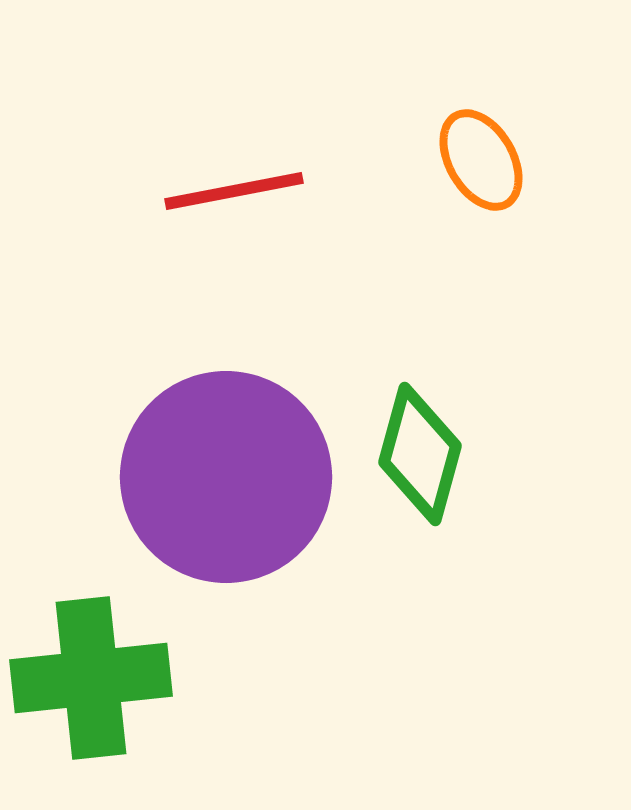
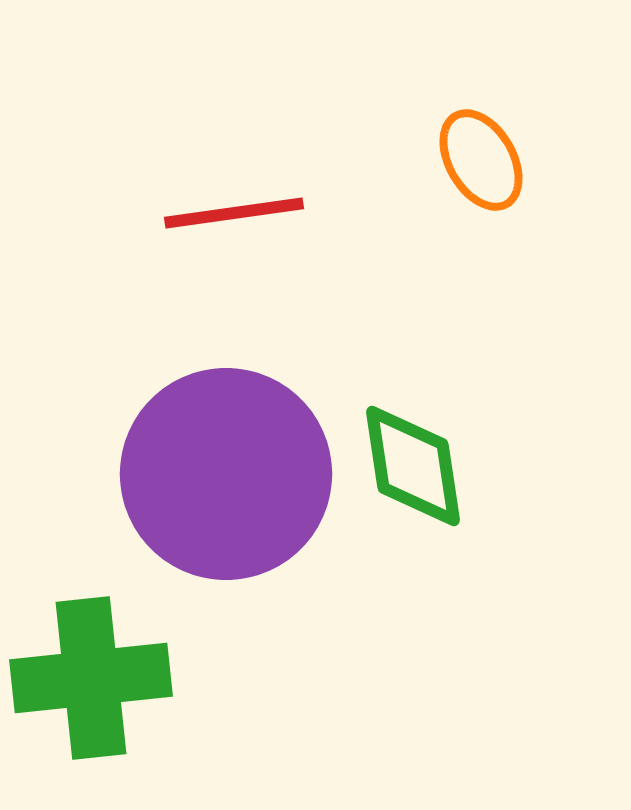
red line: moved 22 px down; rotated 3 degrees clockwise
green diamond: moved 7 px left, 12 px down; rotated 24 degrees counterclockwise
purple circle: moved 3 px up
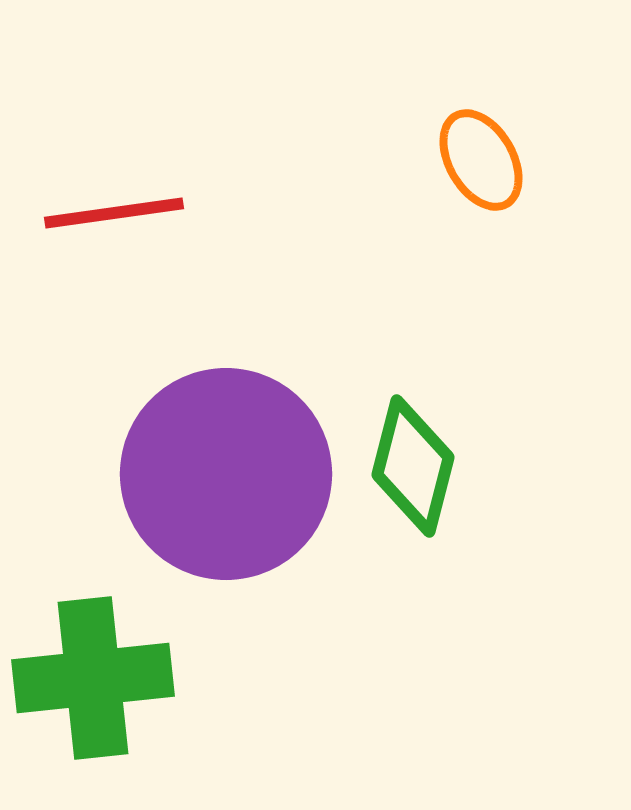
red line: moved 120 px left
green diamond: rotated 23 degrees clockwise
green cross: moved 2 px right
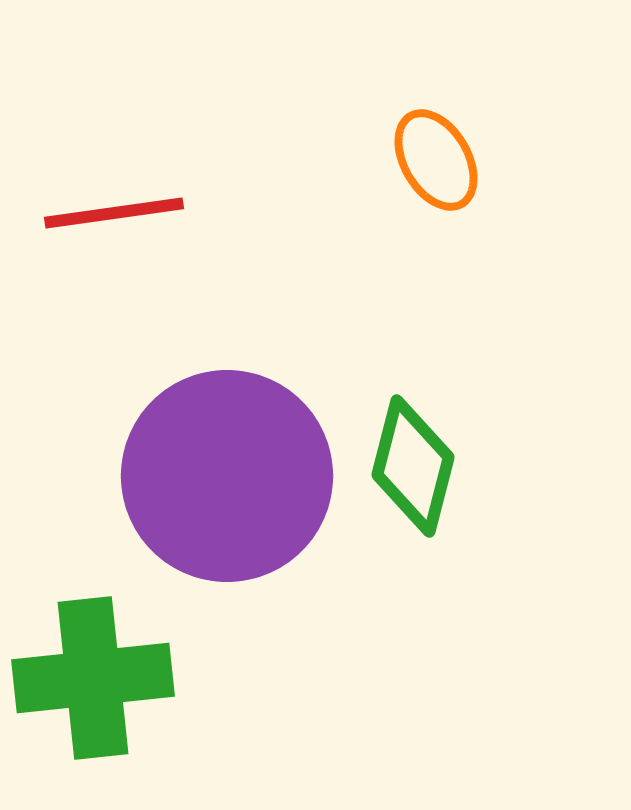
orange ellipse: moved 45 px left
purple circle: moved 1 px right, 2 px down
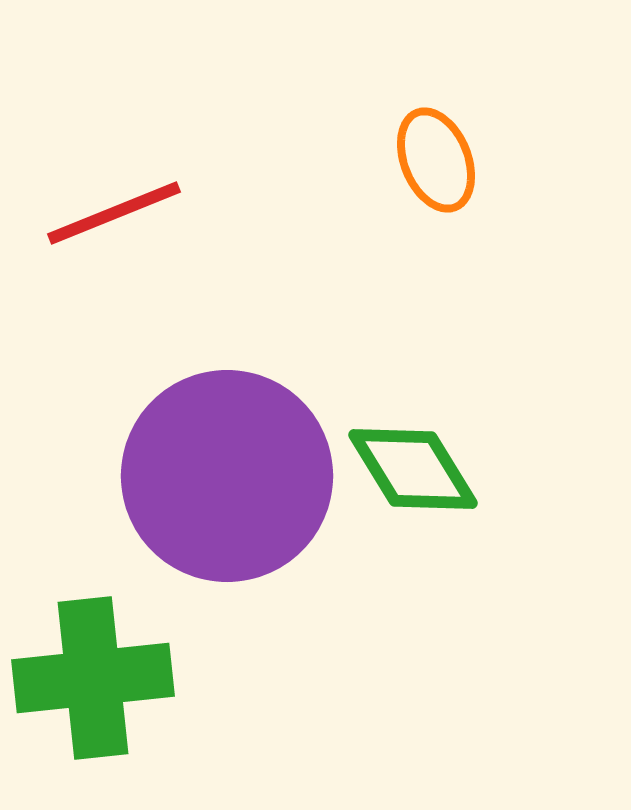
orange ellipse: rotated 8 degrees clockwise
red line: rotated 14 degrees counterclockwise
green diamond: moved 3 px down; rotated 46 degrees counterclockwise
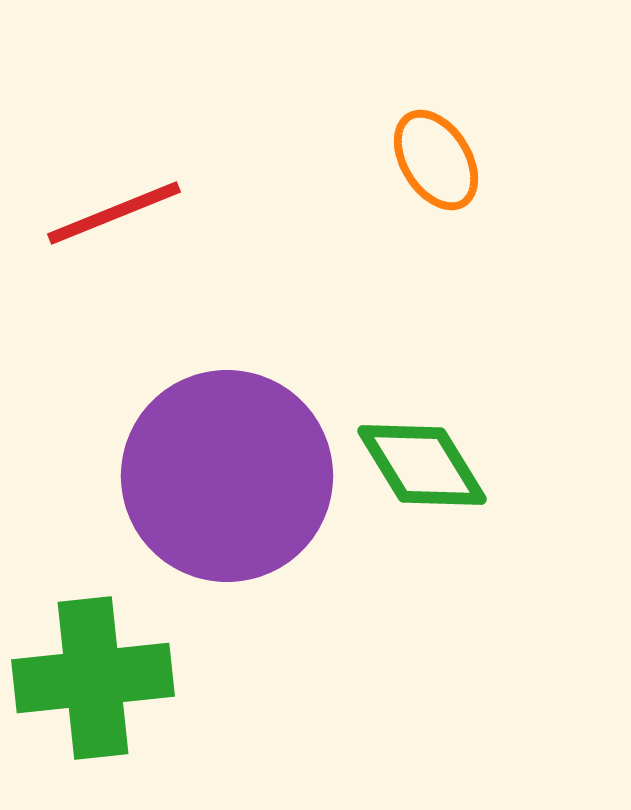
orange ellipse: rotated 10 degrees counterclockwise
green diamond: moved 9 px right, 4 px up
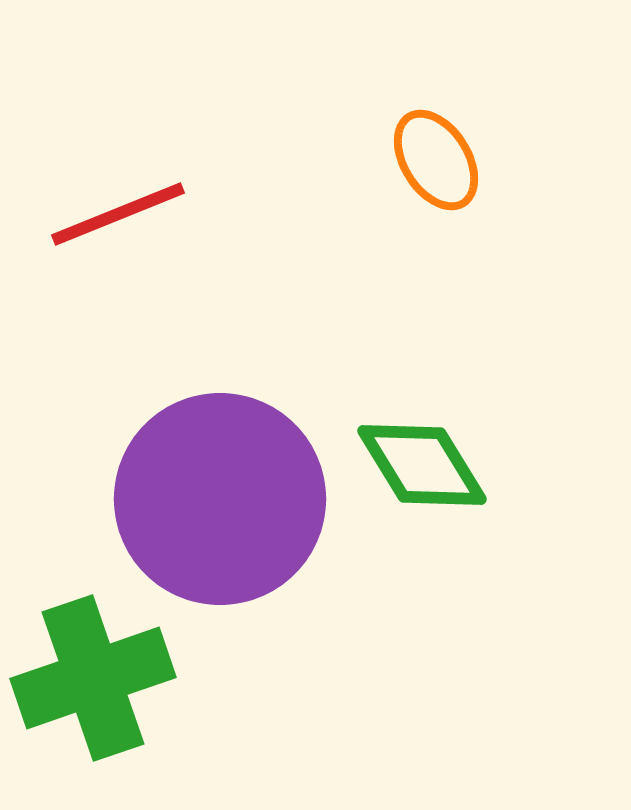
red line: moved 4 px right, 1 px down
purple circle: moved 7 px left, 23 px down
green cross: rotated 13 degrees counterclockwise
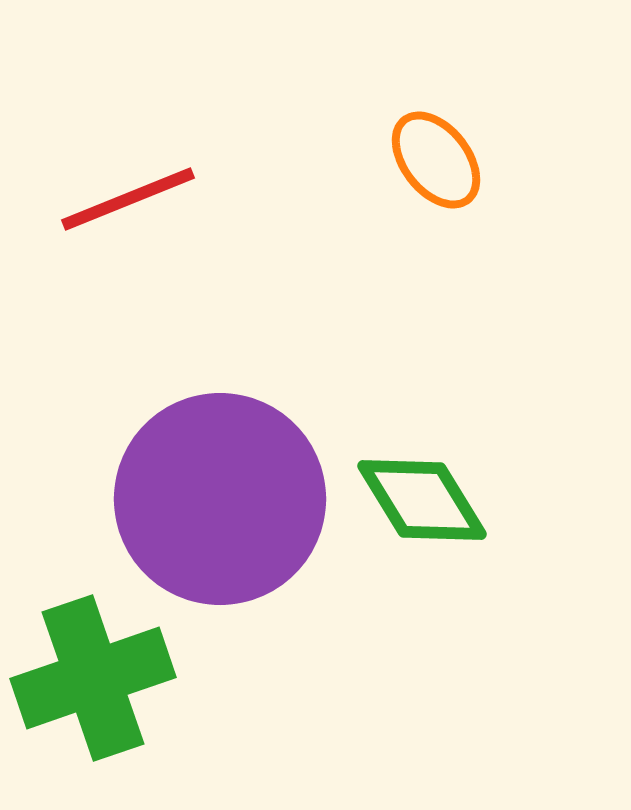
orange ellipse: rotated 6 degrees counterclockwise
red line: moved 10 px right, 15 px up
green diamond: moved 35 px down
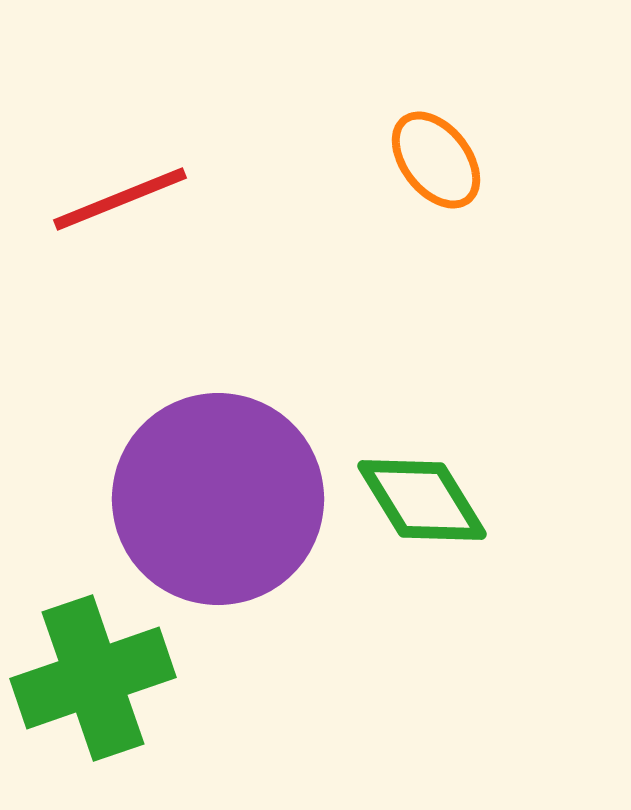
red line: moved 8 px left
purple circle: moved 2 px left
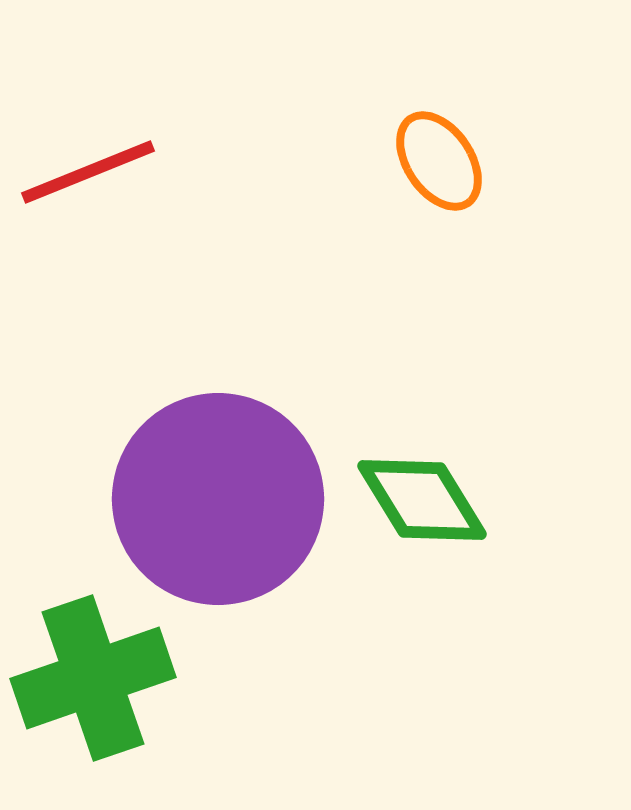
orange ellipse: moved 3 px right, 1 px down; rotated 4 degrees clockwise
red line: moved 32 px left, 27 px up
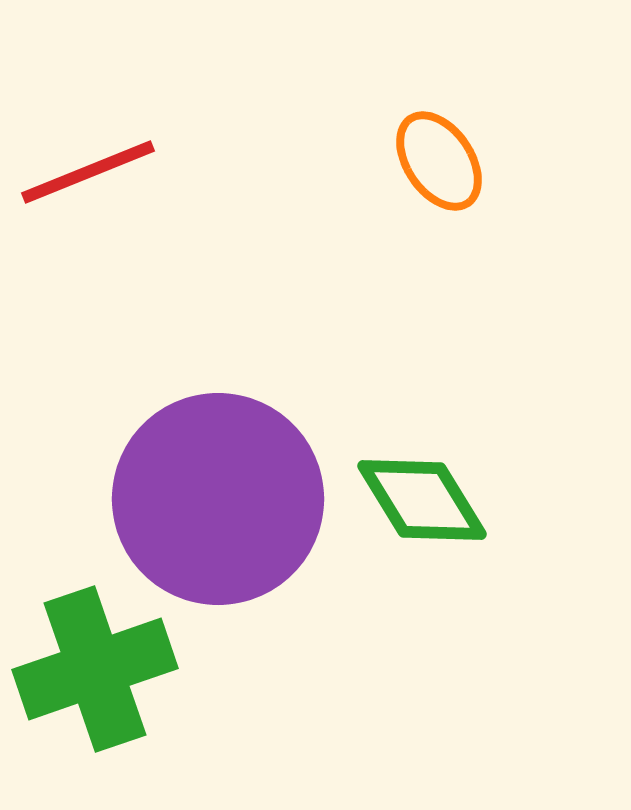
green cross: moved 2 px right, 9 px up
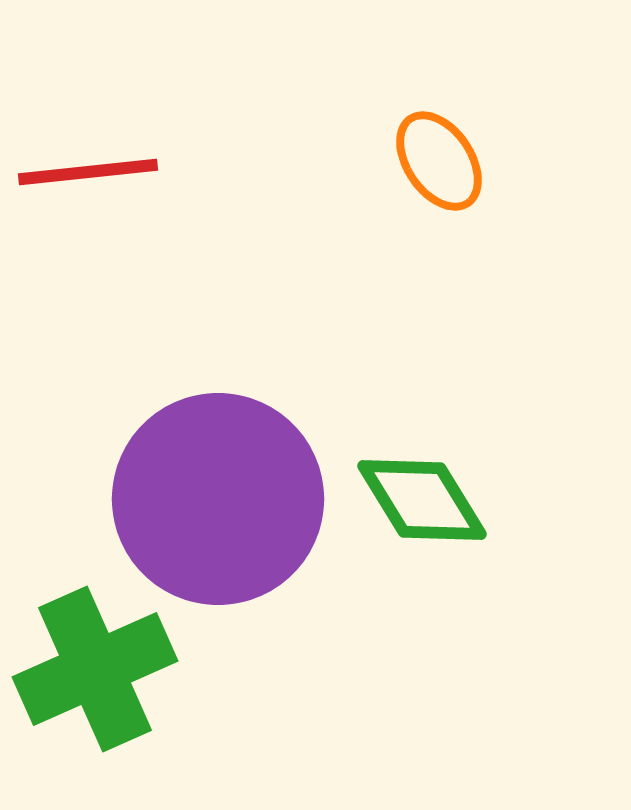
red line: rotated 16 degrees clockwise
green cross: rotated 5 degrees counterclockwise
